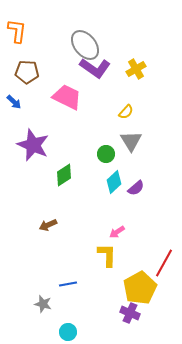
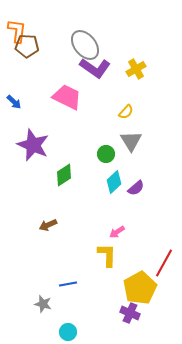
brown pentagon: moved 26 px up
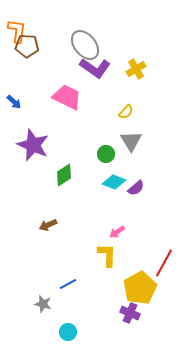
cyan diamond: rotated 65 degrees clockwise
blue line: rotated 18 degrees counterclockwise
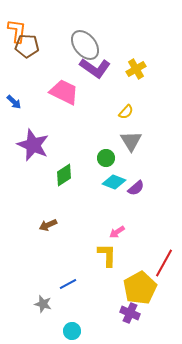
pink trapezoid: moved 3 px left, 5 px up
green circle: moved 4 px down
cyan circle: moved 4 px right, 1 px up
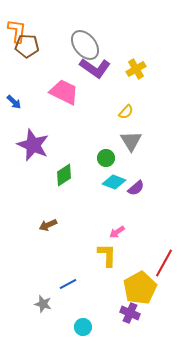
cyan circle: moved 11 px right, 4 px up
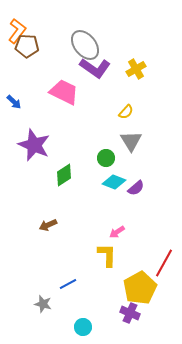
orange L-shape: rotated 30 degrees clockwise
purple star: moved 1 px right
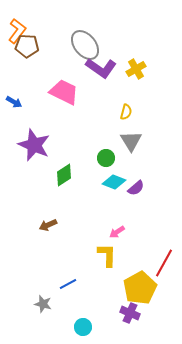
purple L-shape: moved 6 px right
blue arrow: rotated 14 degrees counterclockwise
yellow semicircle: rotated 28 degrees counterclockwise
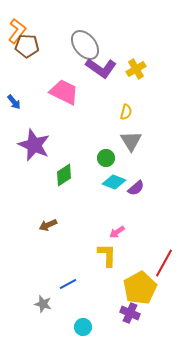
blue arrow: rotated 21 degrees clockwise
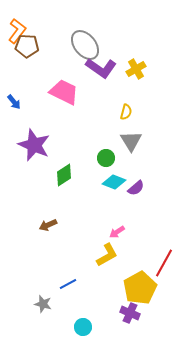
yellow L-shape: rotated 60 degrees clockwise
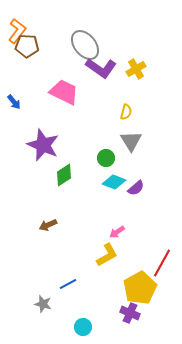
purple star: moved 9 px right
red line: moved 2 px left
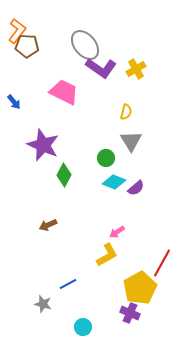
green diamond: rotated 30 degrees counterclockwise
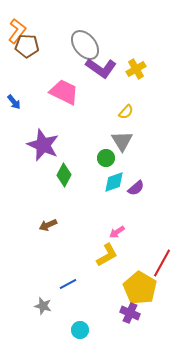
yellow semicircle: rotated 28 degrees clockwise
gray triangle: moved 9 px left
cyan diamond: rotated 40 degrees counterclockwise
yellow pentagon: rotated 12 degrees counterclockwise
gray star: moved 2 px down
cyan circle: moved 3 px left, 3 px down
